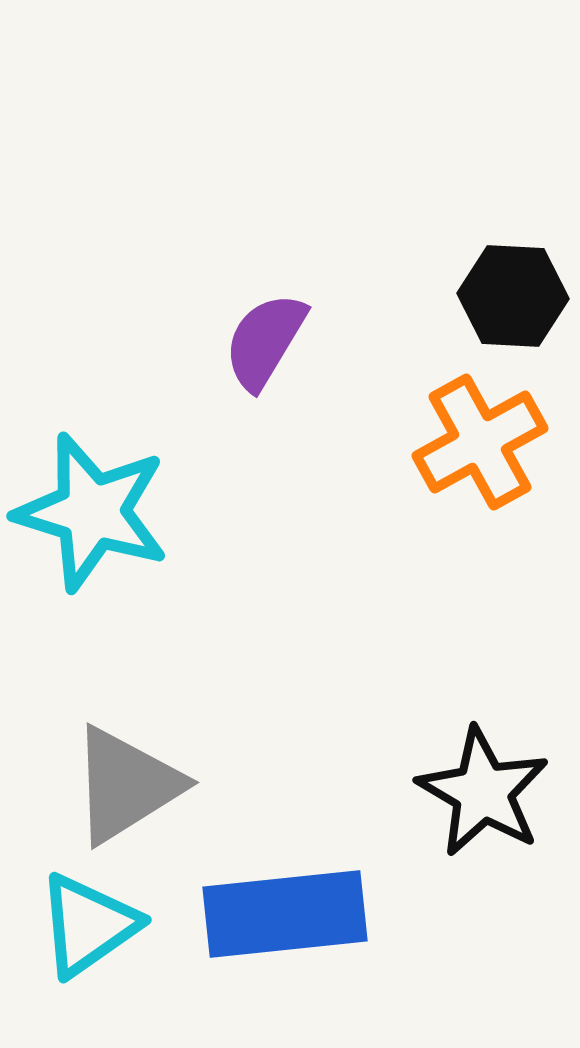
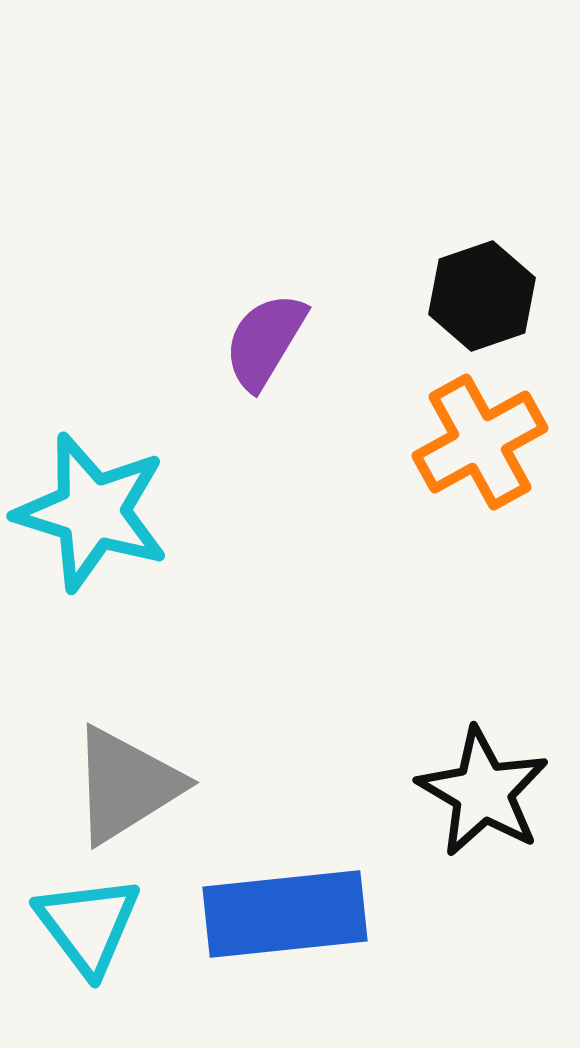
black hexagon: moved 31 px left; rotated 22 degrees counterclockwise
cyan triangle: rotated 32 degrees counterclockwise
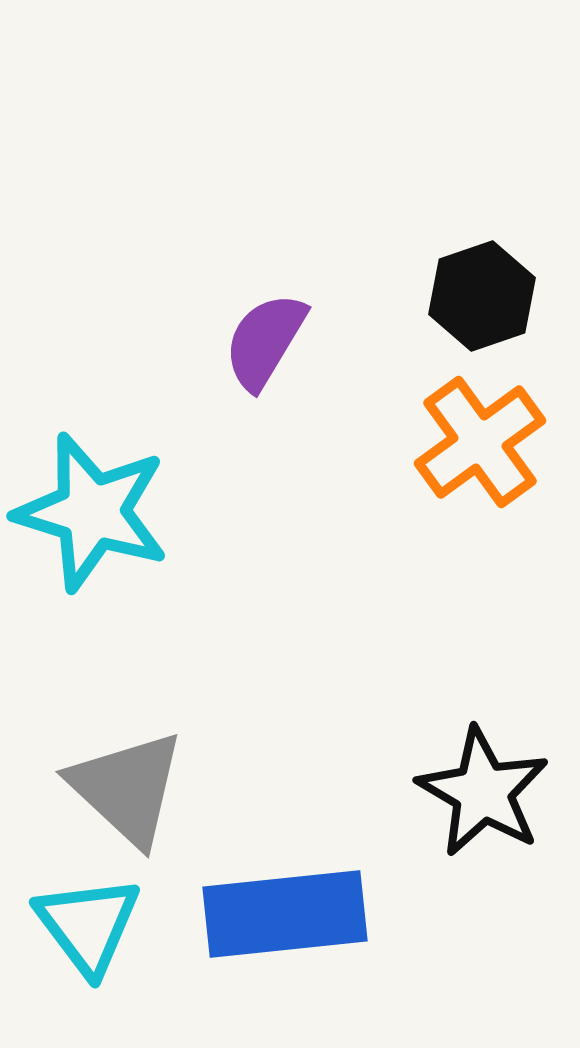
orange cross: rotated 7 degrees counterclockwise
gray triangle: moved 1 px right, 3 px down; rotated 45 degrees counterclockwise
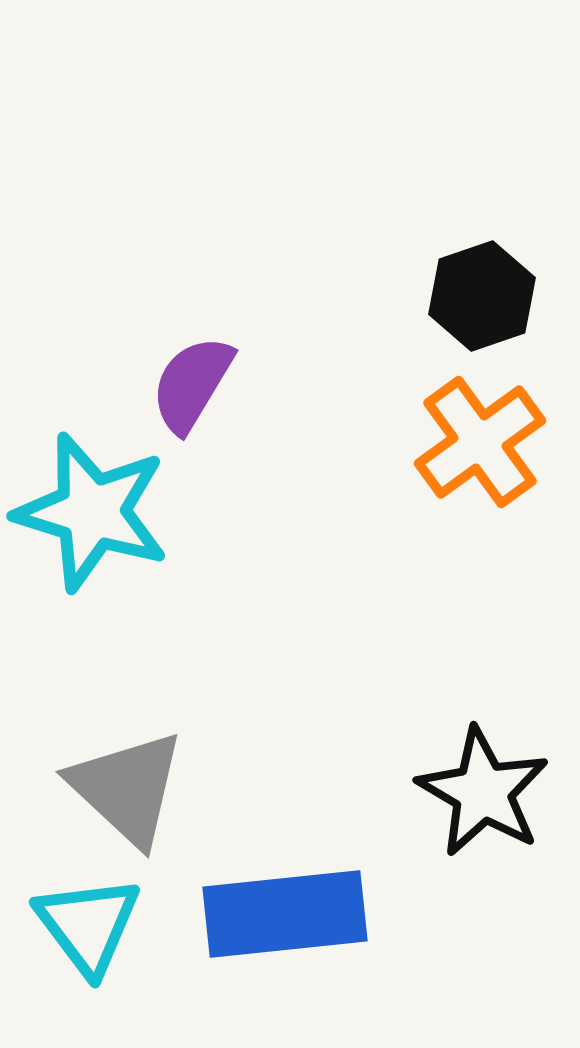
purple semicircle: moved 73 px left, 43 px down
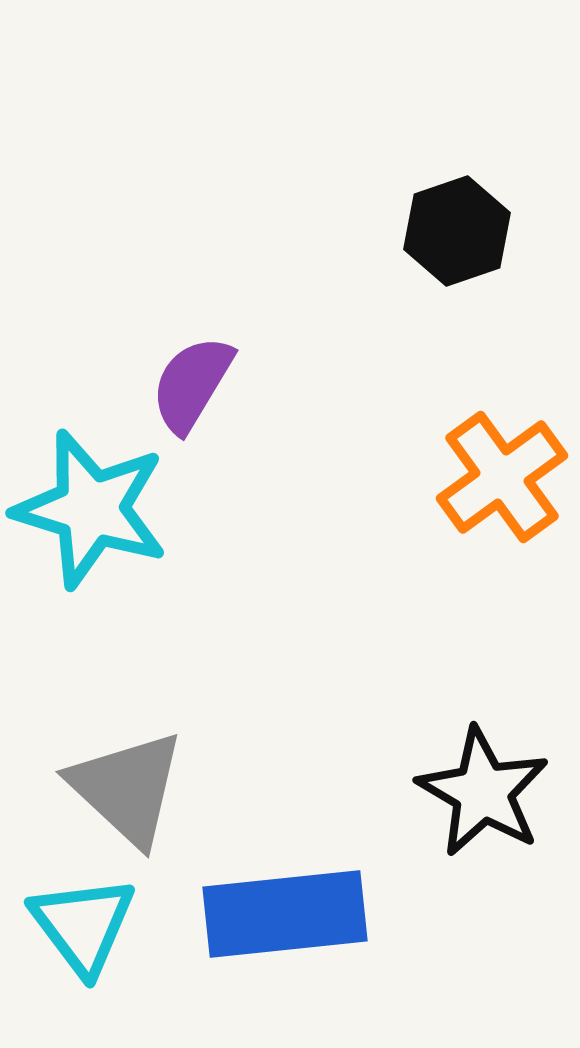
black hexagon: moved 25 px left, 65 px up
orange cross: moved 22 px right, 35 px down
cyan star: moved 1 px left, 3 px up
cyan triangle: moved 5 px left
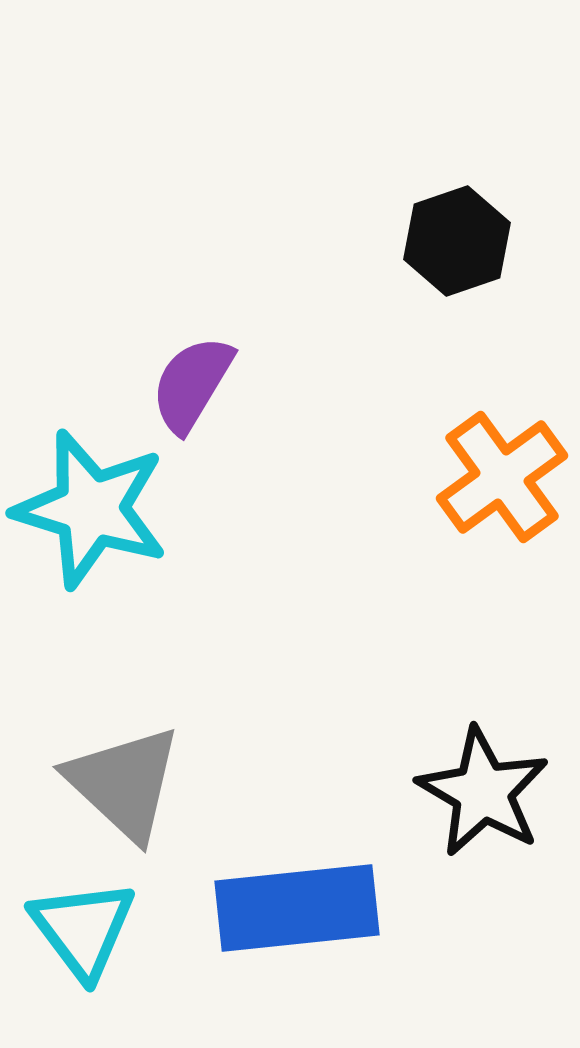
black hexagon: moved 10 px down
gray triangle: moved 3 px left, 5 px up
blue rectangle: moved 12 px right, 6 px up
cyan triangle: moved 4 px down
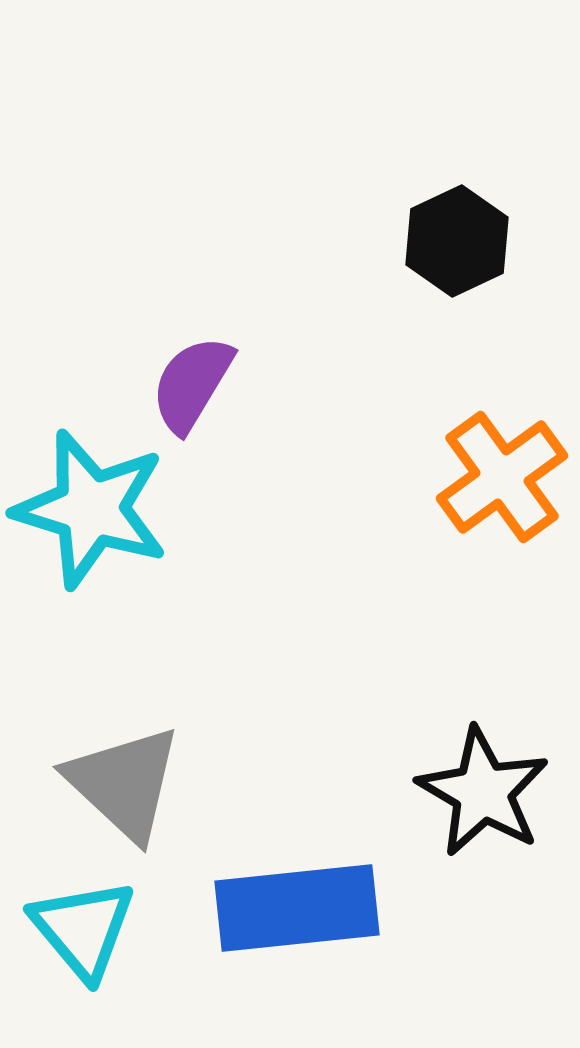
black hexagon: rotated 6 degrees counterclockwise
cyan triangle: rotated 3 degrees counterclockwise
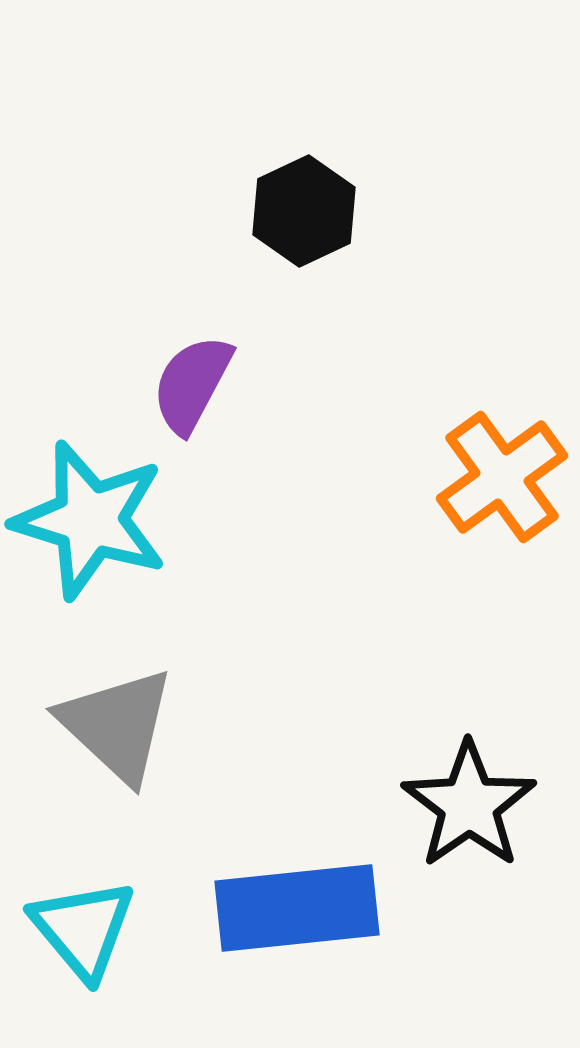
black hexagon: moved 153 px left, 30 px up
purple semicircle: rotated 3 degrees counterclockwise
cyan star: moved 1 px left, 11 px down
gray triangle: moved 7 px left, 58 px up
black star: moved 14 px left, 13 px down; rotated 7 degrees clockwise
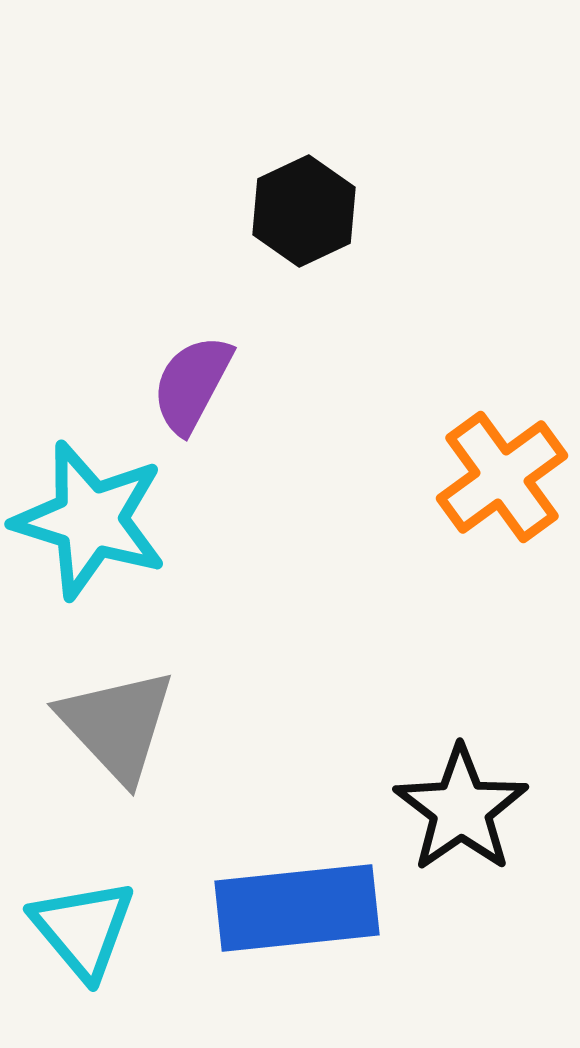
gray triangle: rotated 4 degrees clockwise
black star: moved 8 px left, 4 px down
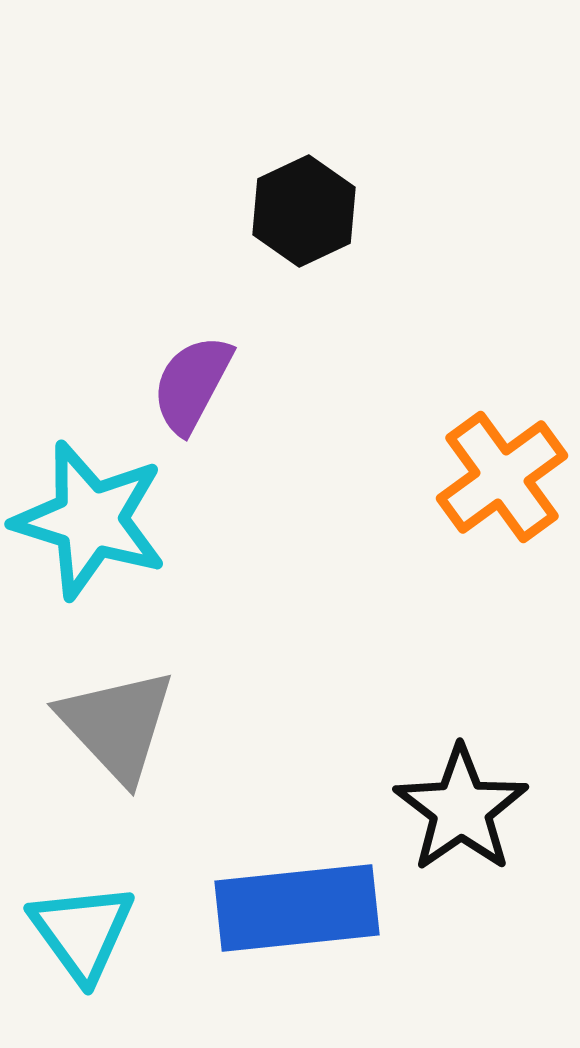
cyan triangle: moved 1 px left, 3 px down; rotated 4 degrees clockwise
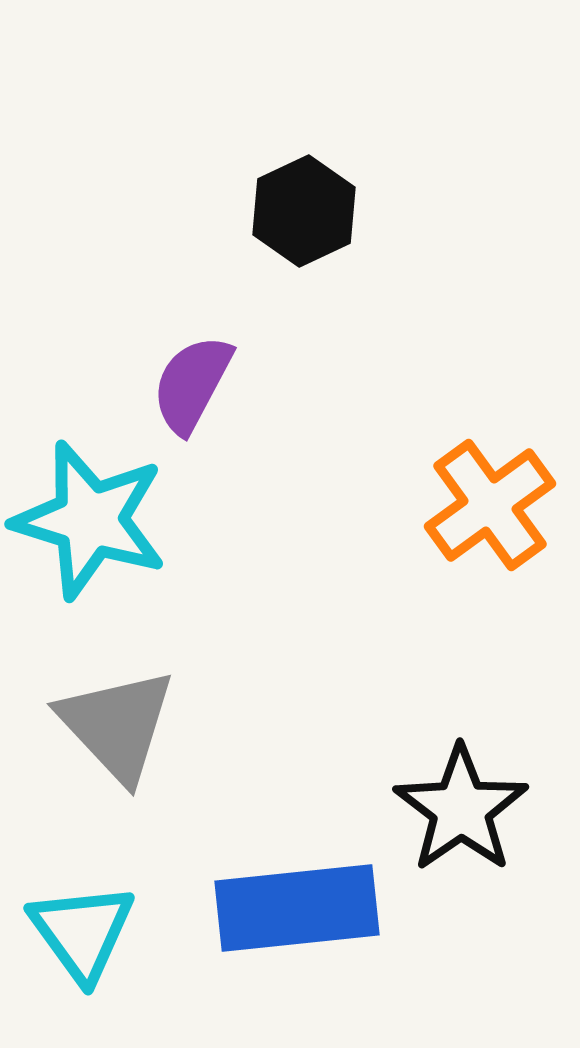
orange cross: moved 12 px left, 28 px down
